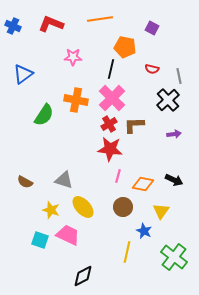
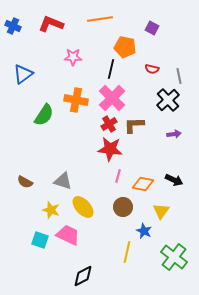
gray triangle: moved 1 px left, 1 px down
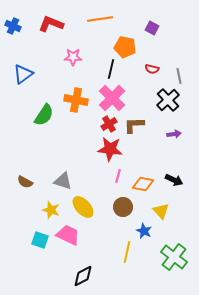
yellow triangle: rotated 18 degrees counterclockwise
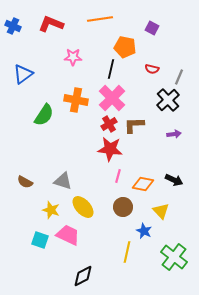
gray line: moved 1 px down; rotated 35 degrees clockwise
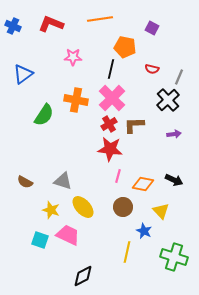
green cross: rotated 20 degrees counterclockwise
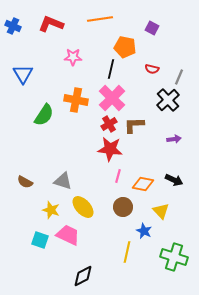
blue triangle: rotated 25 degrees counterclockwise
purple arrow: moved 5 px down
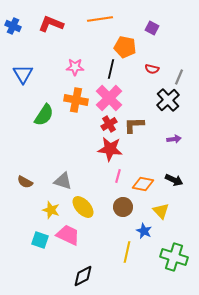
pink star: moved 2 px right, 10 px down
pink cross: moved 3 px left
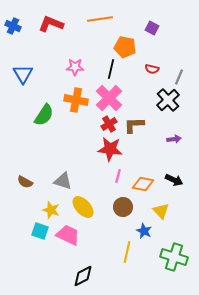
cyan square: moved 9 px up
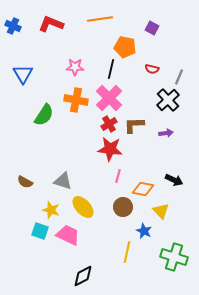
purple arrow: moved 8 px left, 6 px up
orange diamond: moved 5 px down
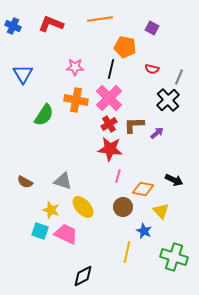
purple arrow: moved 9 px left; rotated 32 degrees counterclockwise
pink trapezoid: moved 2 px left, 1 px up
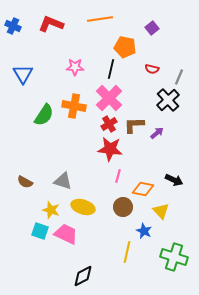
purple square: rotated 24 degrees clockwise
orange cross: moved 2 px left, 6 px down
yellow ellipse: rotated 30 degrees counterclockwise
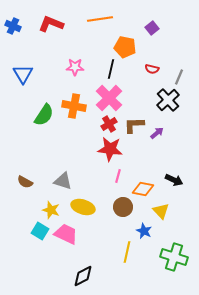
cyan square: rotated 12 degrees clockwise
